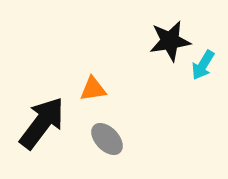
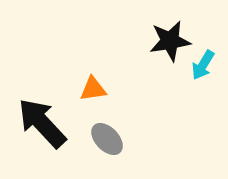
black arrow: rotated 80 degrees counterclockwise
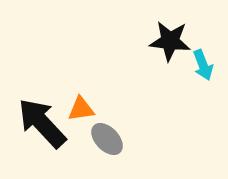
black star: rotated 15 degrees clockwise
cyan arrow: rotated 52 degrees counterclockwise
orange triangle: moved 12 px left, 20 px down
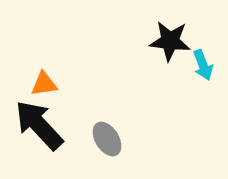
orange triangle: moved 37 px left, 25 px up
black arrow: moved 3 px left, 2 px down
gray ellipse: rotated 12 degrees clockwise
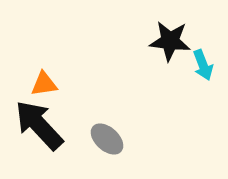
gray ellipse: rotated 16 degrees counterclockwise
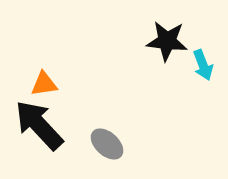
black star: moved 3 px left
gray ellipse: moved 5 px down
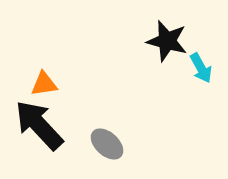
black star: rotated 9 degrees clockwise
cyan arrow: moved 2 px left, 3 px down; rotated 8 degrees counterclockwise
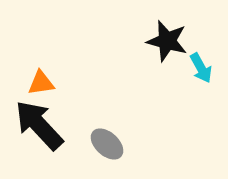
orange triangle: moved 3 px left, 1 px up
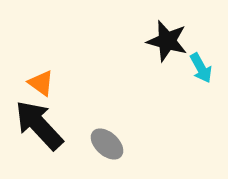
orange triangle: rotated 44 degrees clockwise
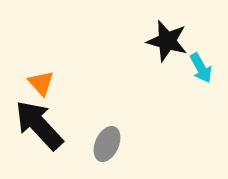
orange triangle: rotated 12 degrees clockwise
gray ellipse: rotated 72 degrees clockwise
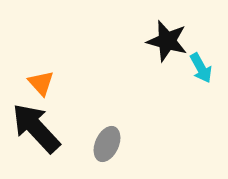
black arrow: moved 3 px left, 3 px down
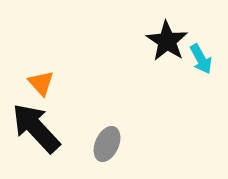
black star: rotated 18 degrees clockwise
cyan arrow: moved 9 px up
